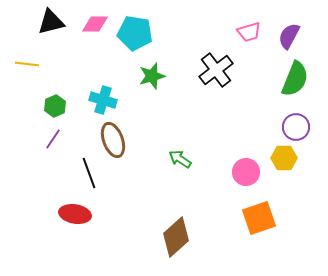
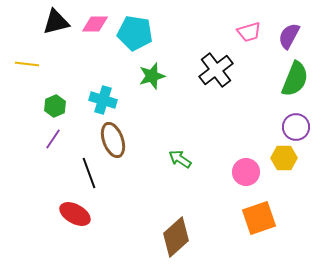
black triangle: moved 5 px right
red ellipse: rotated 20 degrees clockwise
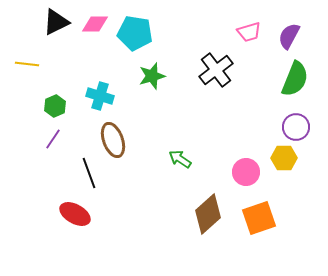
black triangle: rotated 12 degrees counterclockwise
cyan cross: moved 3 px left, 4 px up
brown diamond: moved 32 px right, 23 px up
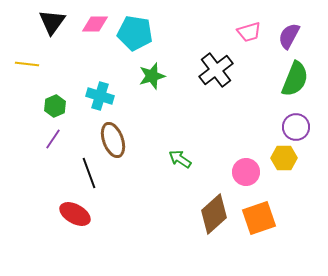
black triangle: moved 4 px left; rotated 28 degrees counterclockwise
brown diamond: moved 6 px right
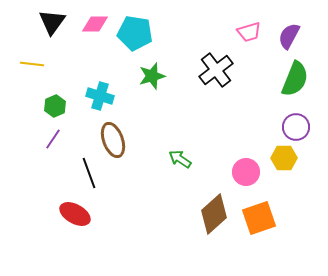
yellow line: moved 5 px right
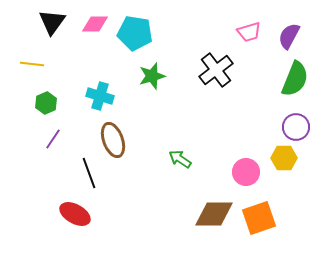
green hexagon: moved 9 px left, 3 px up
brown diamond: rotated 42 degrees clockwise
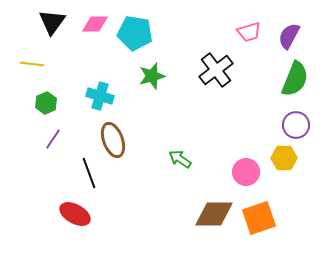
purple circle: moved 2 px up
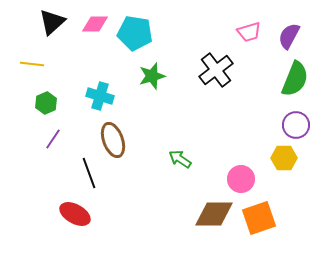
black triangle: rotated 12 degrees clockwise
pink circle: moved 5 px left, 7 px down
